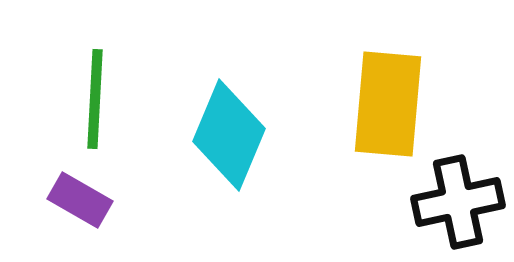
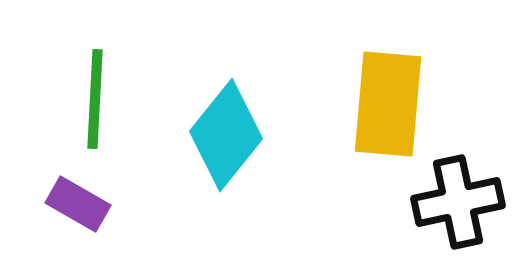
cyan diamond: moved 3 px left; rotated 16 degrees clockwise
purple rectangle: moved 2 px left, 4 px down
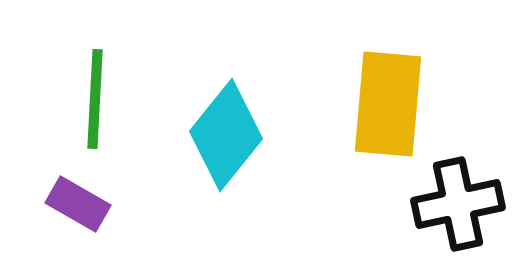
black cross: moved 2 px down
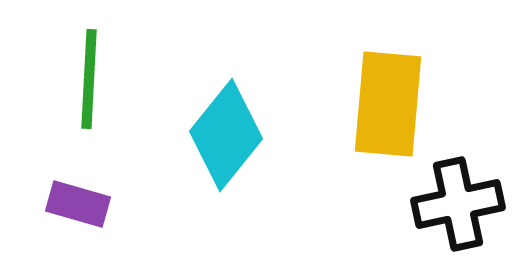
green line: moved 6 px left, 20 px up
purple rectangle: rotated 14 degrees counterclockwise
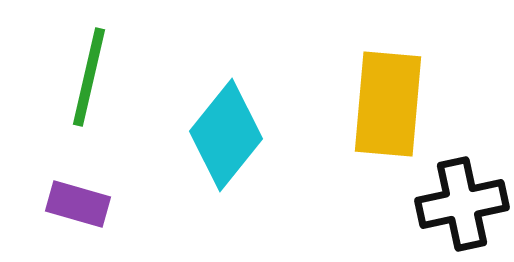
green line: moved 2 px up; rotated 10 degrees clockwise
black cross: moved 4 px right
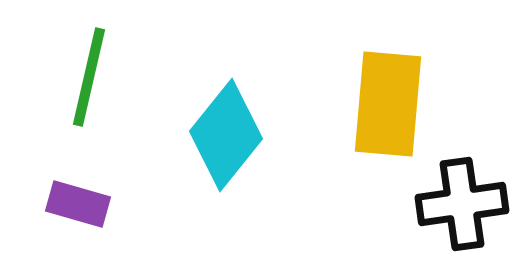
black cross: rotated 4 degrees clockwise
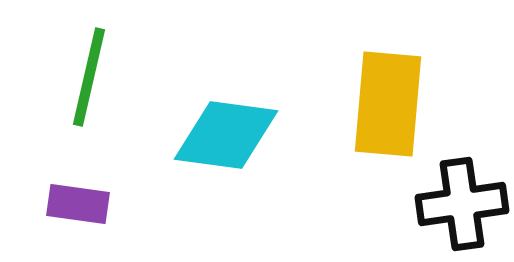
cyan diamond: rotated 59 degrees clockwise
purple rectangle: rotated 8 degrees counterclockwise
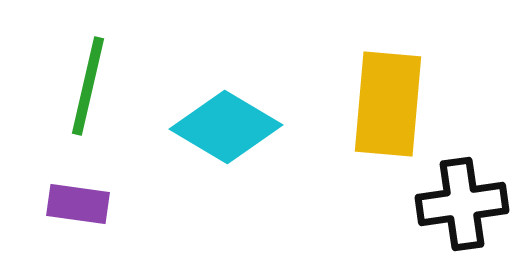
green line: moved 1 px left, 9 px down
cyan diamond: moved 8 px up; rotated 23 degrees clockwise
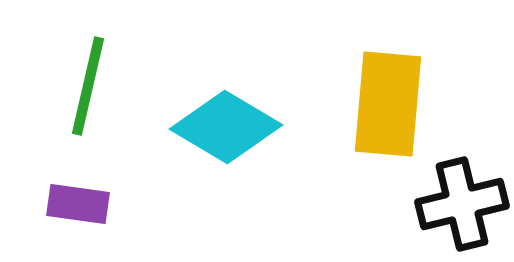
black cross: rotated 6 degrees counterclockwise
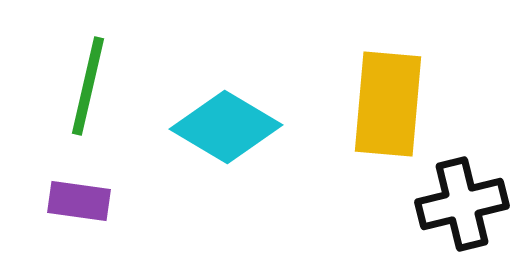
purple rectangle: moved 1 px right, 3 px up
